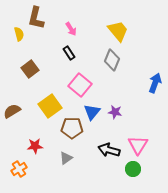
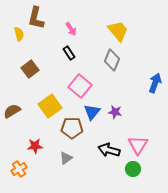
pink square: moved 1 px down
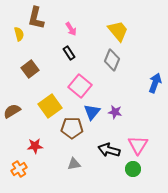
gray triangle: moved 8 px right, 6 px down; rotated 24 degrees clockwise
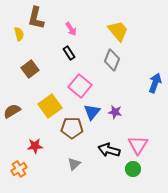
gray triangle: rotated 32 degrees counterclockwise
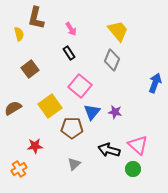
brown semicircle: moved 1 px right, 3 px up
pink triangle: rotated 20 degrees counterclockwise
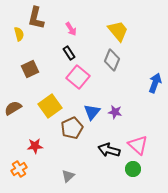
brown square: rotated 12 degrees clockwise
pink square: moved 2 px left, 9 px up
brown pentagon: rotated 25 degrees counterclockwise
gray triangle: moved 6 px left, 12 px down
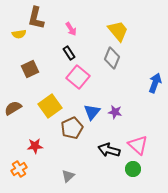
yellow semicircle: rotated 96 degrees clockwise
gray diamond: moved 2 px up
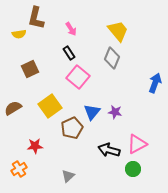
pink triangle: moved 1 px left, 1 px up; rotated 50 degrees clockwise
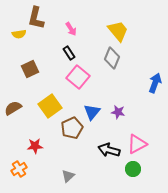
purple star: moved 3 px right
